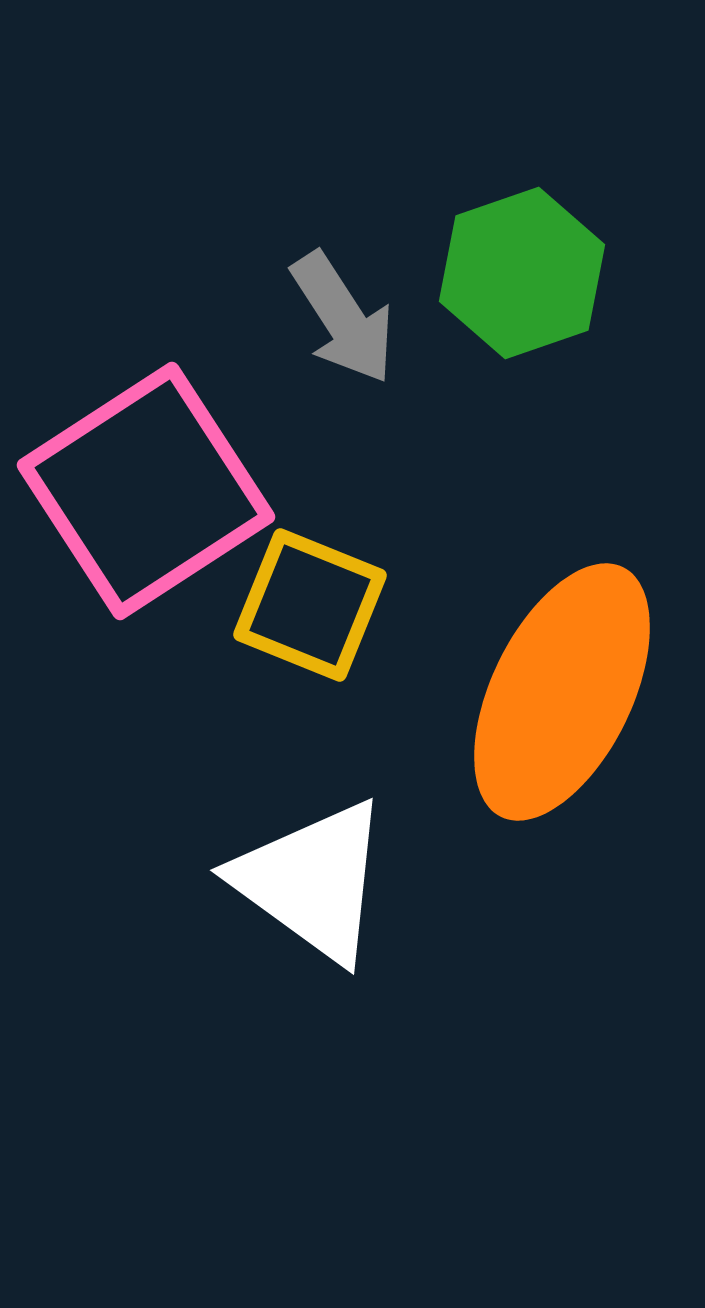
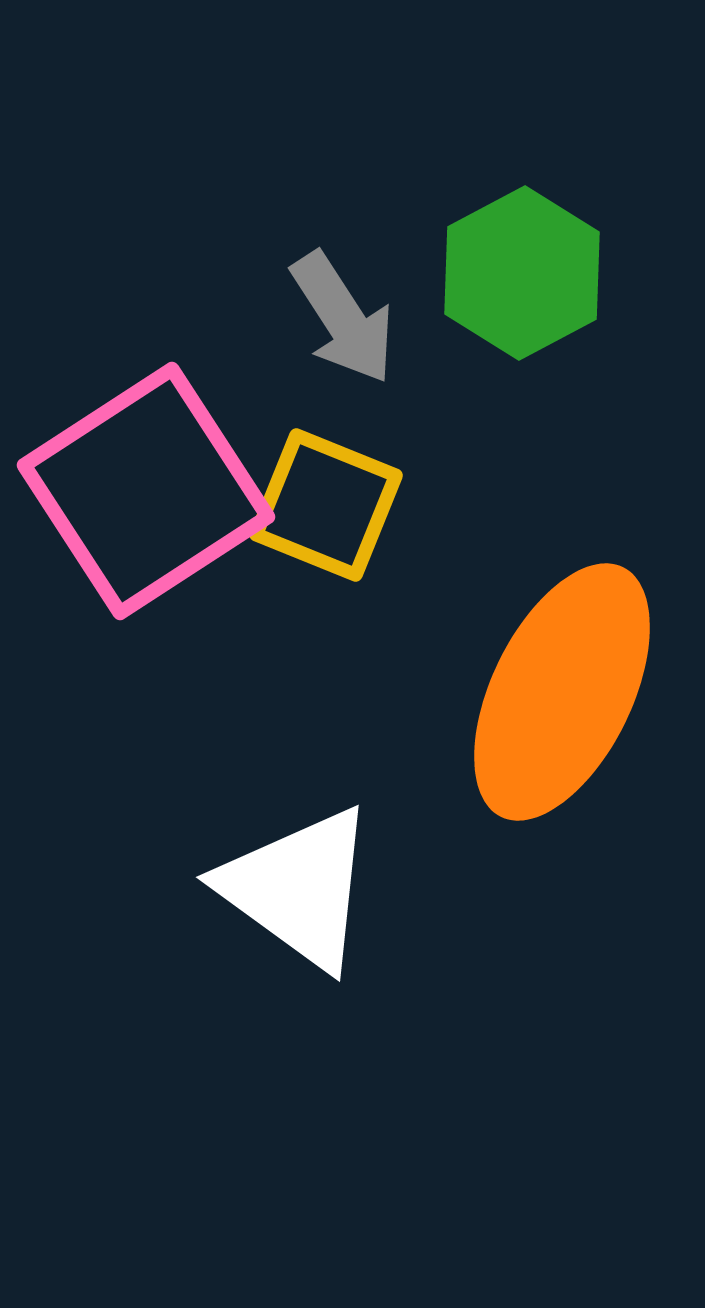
green hexagon: rotated 9 degrees counterclockwise
yellow square: moved 16 px right, 100 px up
white triangle: moved 14 px left, 7 px down
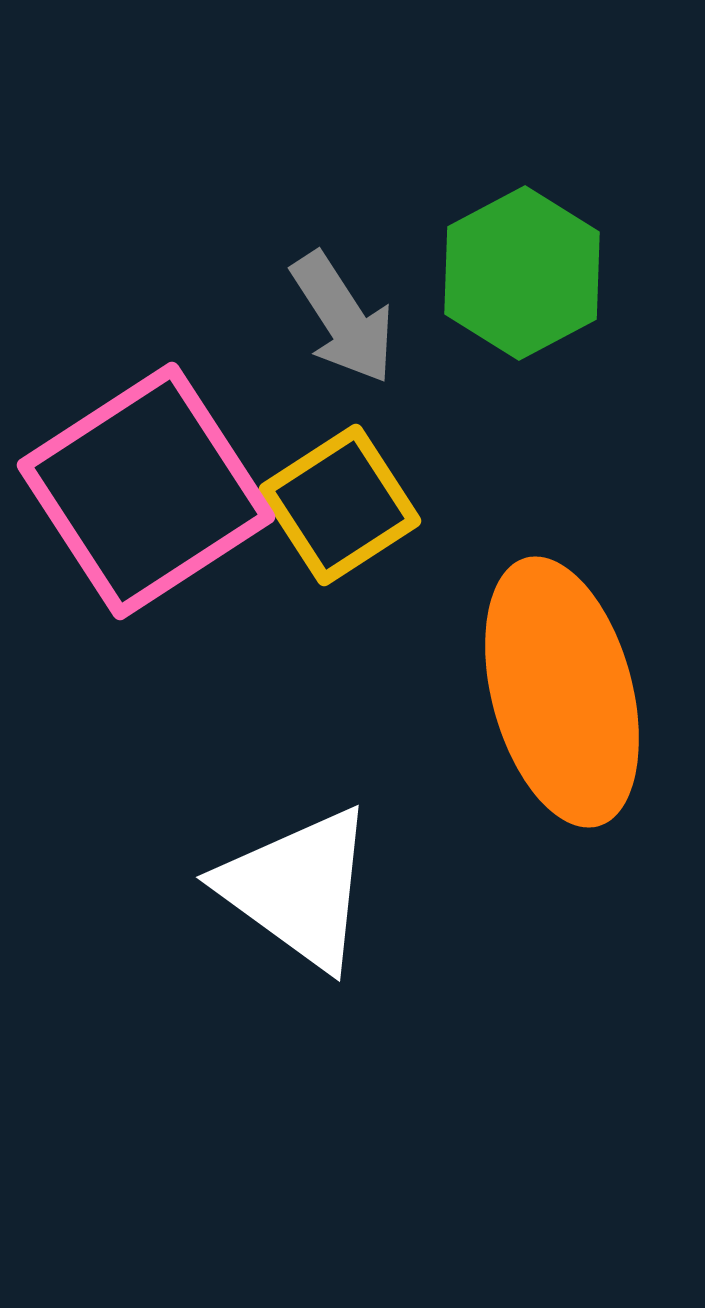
yellow square: moved 14 px right; rotated 35 degrees clockwise
orange ellipse: rotated 41 degrees counterclockwise
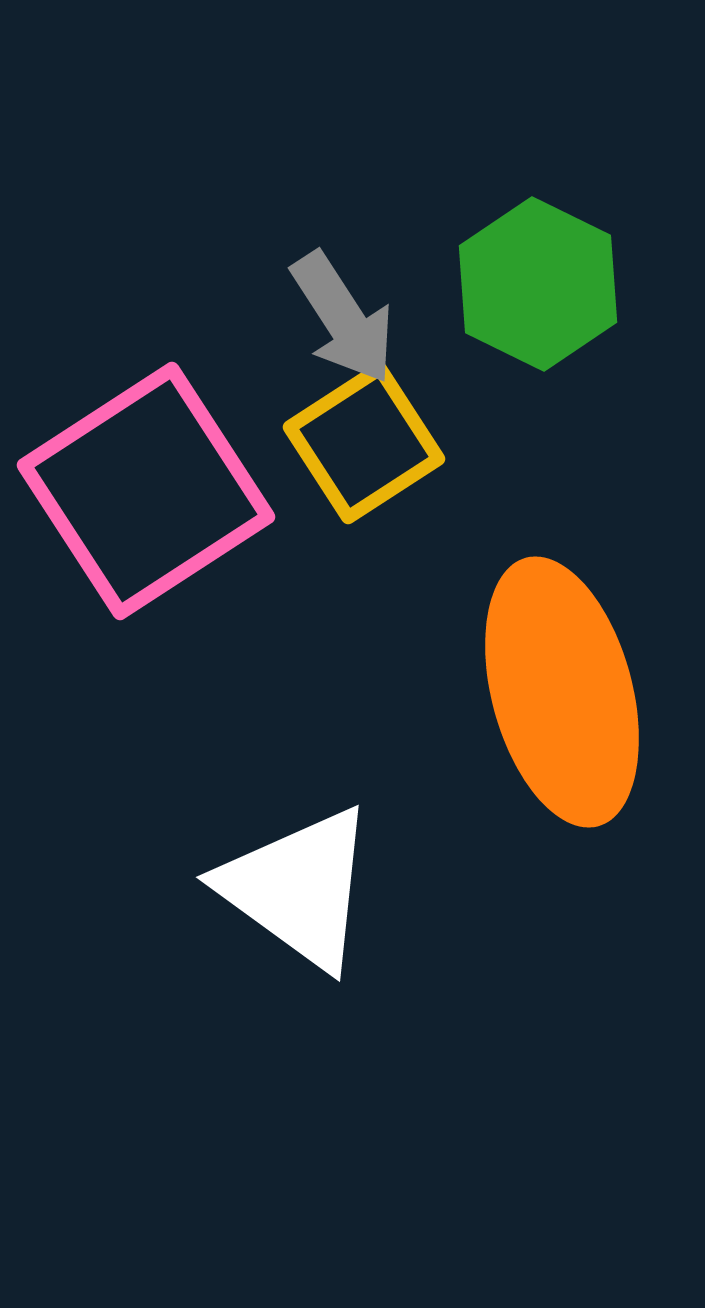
green hexagon: moved 16 px right, 11 px down; rotated 6 degrees counterclockwise
yellow square: moved 24 px right, 62 px up
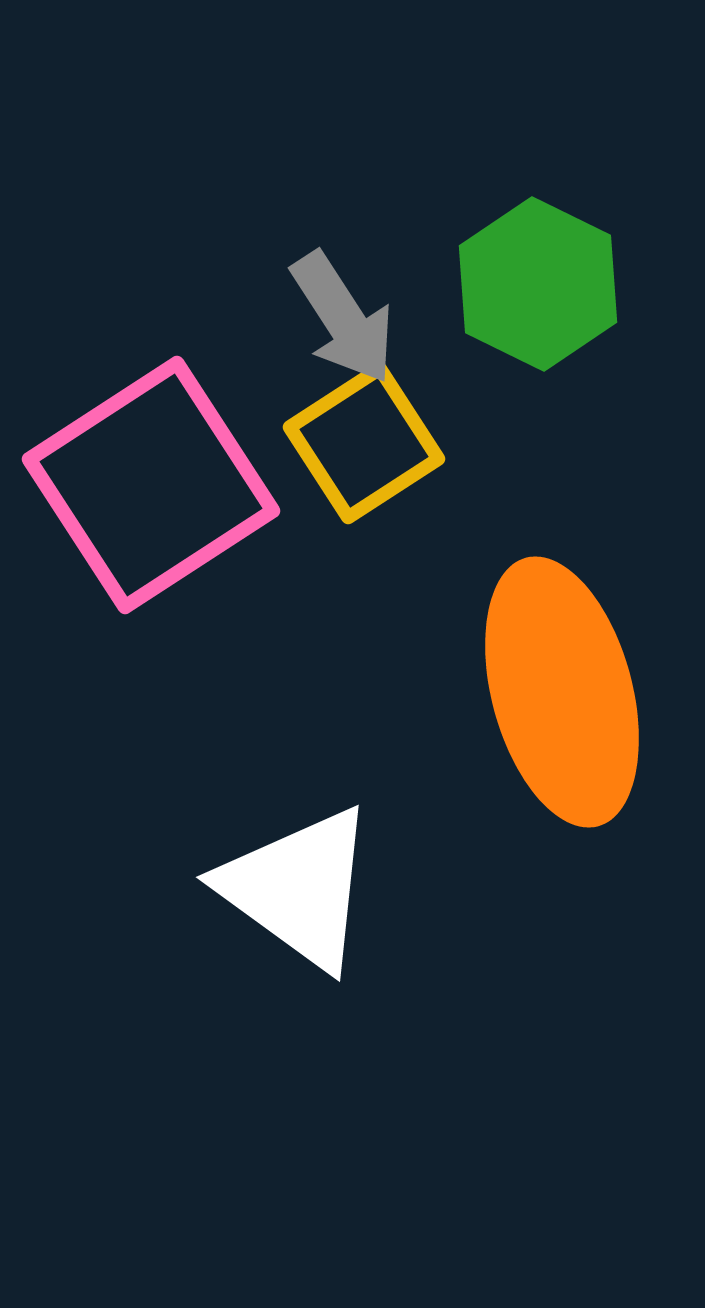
pink square: moved 5 px right, 6 px up
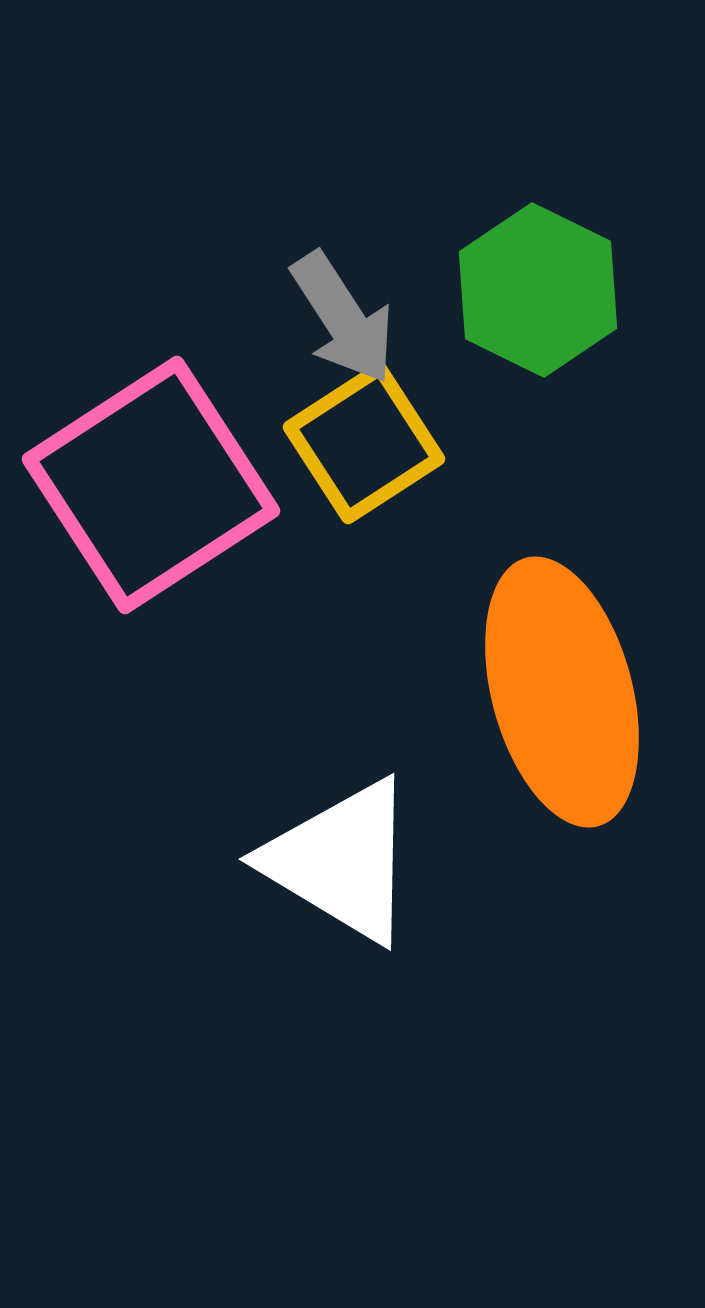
green hexagon: moved 6 px down
white triangle: moved 43 px right, 27 px up; rotated 5 degrees counterclockwise
